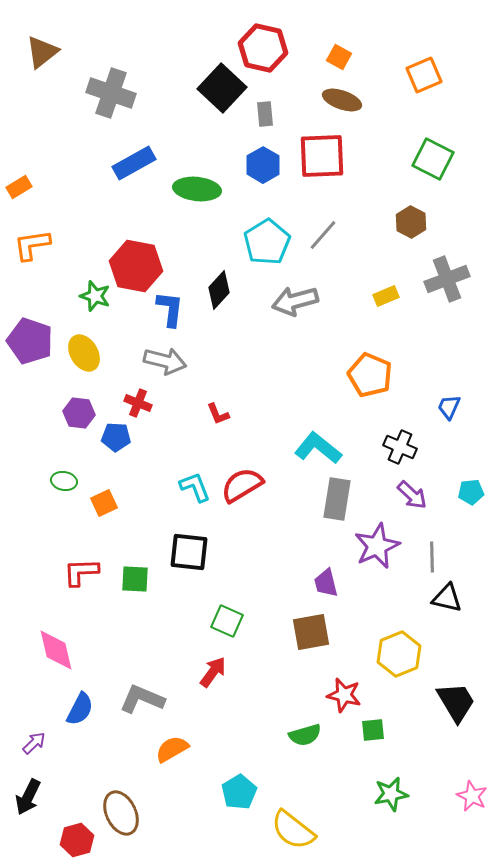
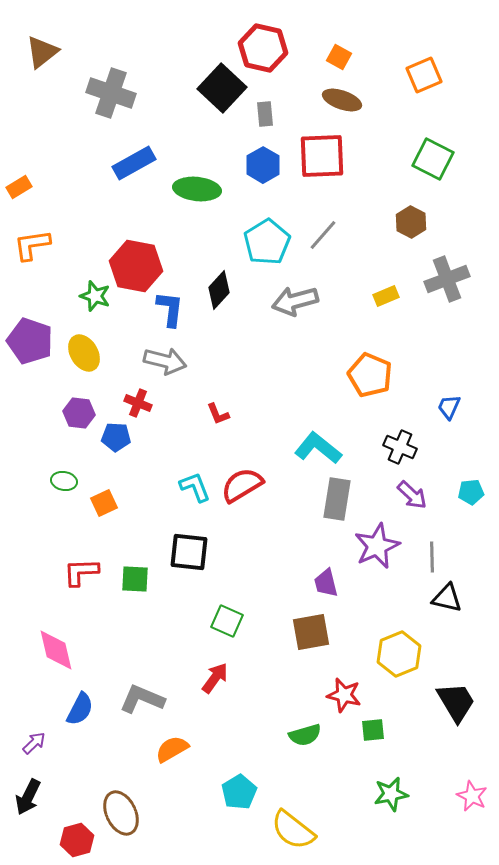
red arrow at (213, 672): moved 2 px right, 6 px down
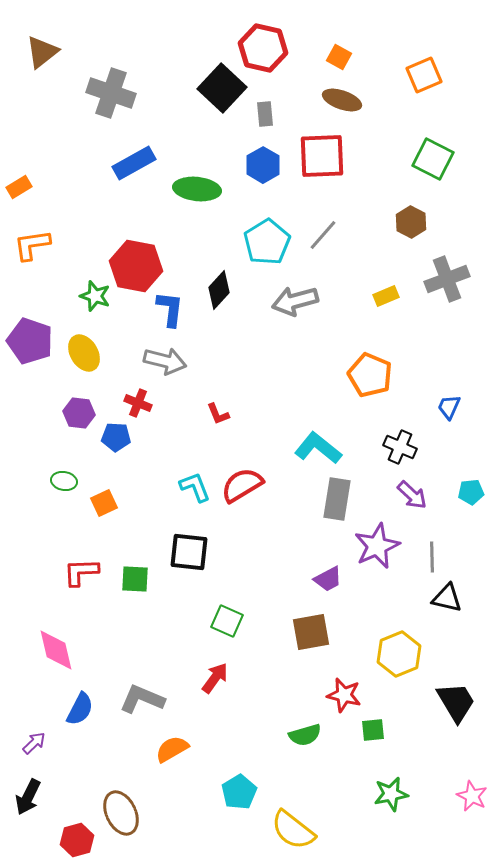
purple trapezoid at (326, 583): moved 2 px right, 4 px up; rotated 104 degrees counterclockwise
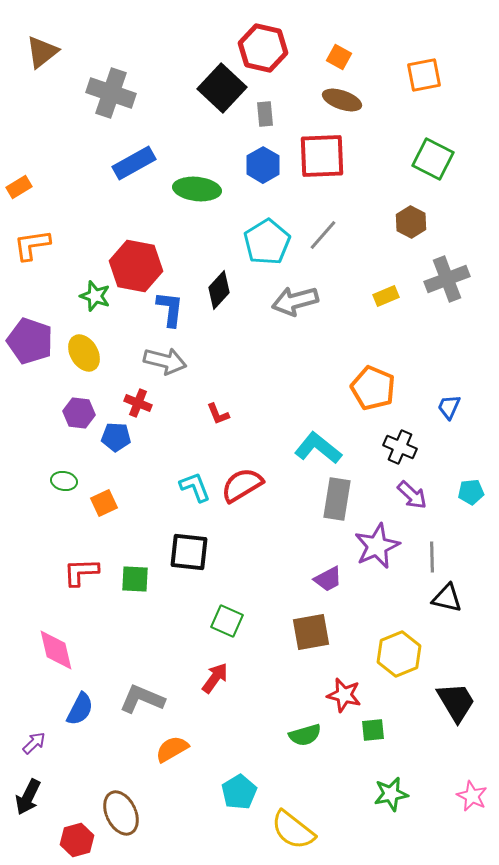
orange square at (424, 75): rotated 12 degrees clockwise
orange pentagon at (370, 375): moved 3 px right, 13 px down
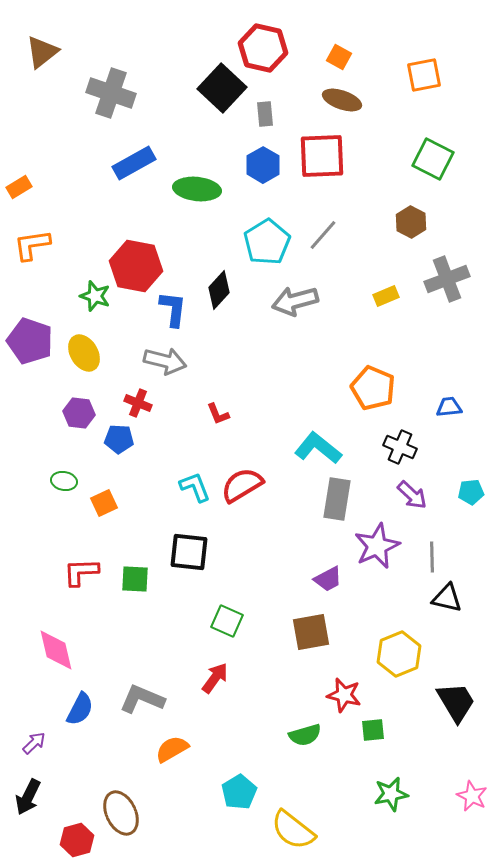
blue L-shape at (170, 309): moved 3 px right
blue trapezoid at (449, 407): rotated 60 degrees clockwise
blue pentagon at (116, 437): moved 3 px right, 2 px down
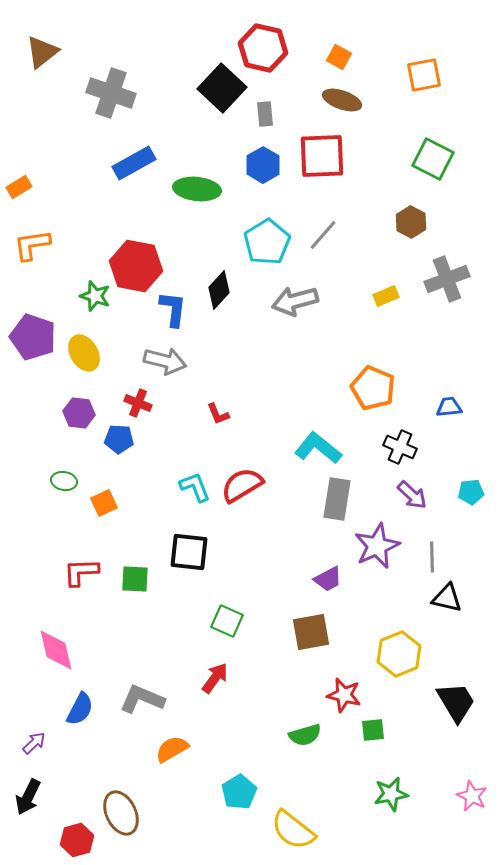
purple pentagon at (30, 341): moved 3 px right, 4 px up
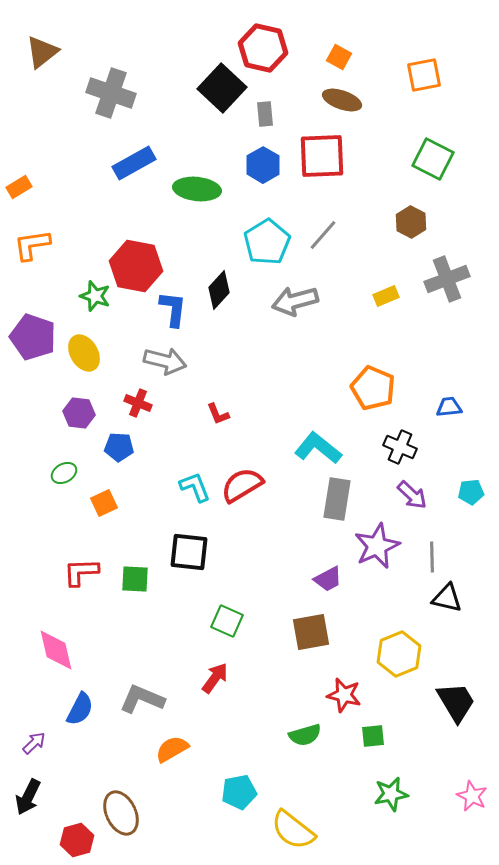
blue pentagon at (119, 439): moved 8 px down
green ellipse at (64, 481): moved 8 px up; rotated 40 degrees counterclockwise
green square at (373, 730): moved 6 px down
cyan pentagon at (239, 792): rotated 20 degrees clockwise
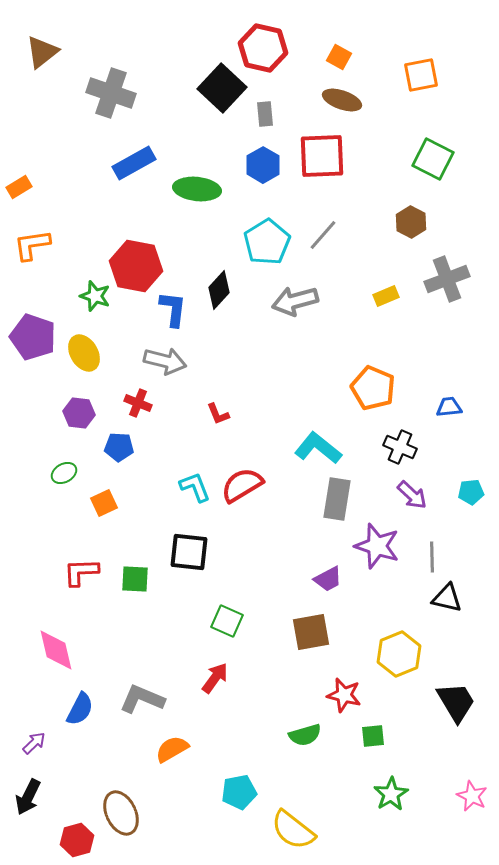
orange square at (424, 75): moved 3 px left
purple star at (377, 546): rotated 30 degrees counterclockwise
green star at (391, 794): rotated 20 degrees counterclockwise
